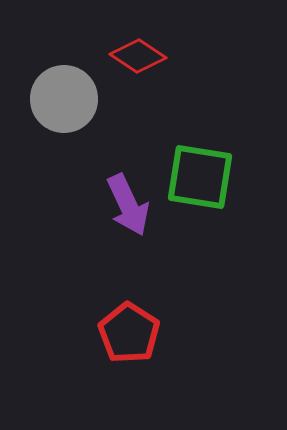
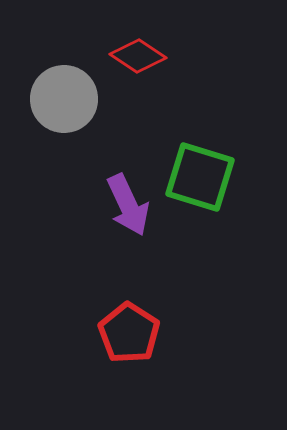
green square: rotated 8 degrees clockwise
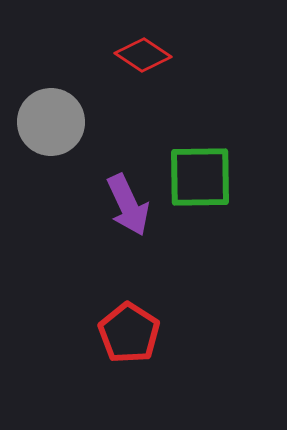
red diamond: moved 5 px right, 1 px up
gray circle: moved 13 px left, 23 px down
green square: rotated 18 degrees counterclockwise
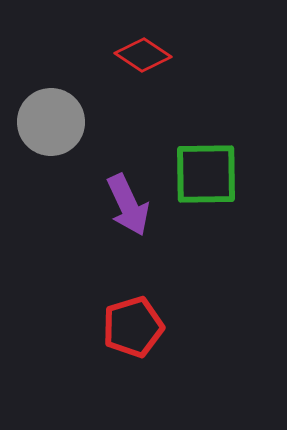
green square: moved 6 px right, 3 px up
red pentagon: moved 4 px right, 6 px up; rotated 22 degrees clockwise
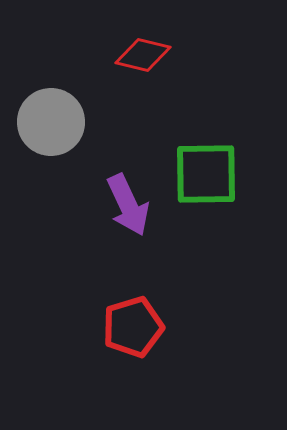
red diamond: rotated 20 degrees counterclockwise
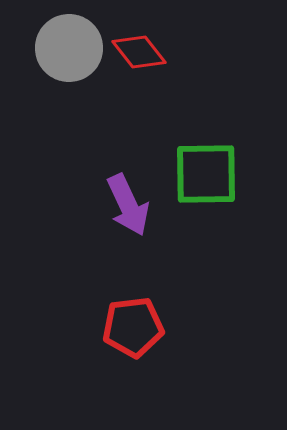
red diamond: moved 4 px left, 3 px up; rotated 38 degrees clockwise
gray circle: moved 18 px right, 74 px up
red pentagon: rotated 10 degrees clockwise
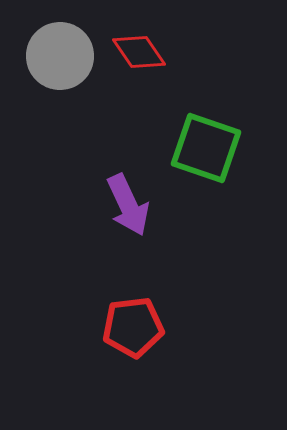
gray circle: moved 9 px left, 8 px down
red diamond: rotated 4 degrees clockwise
green square: moved 26 px up; rotated 20 degrees clockwise
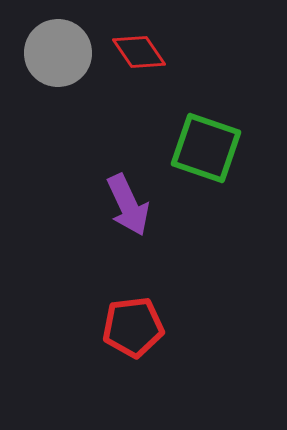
gray circle: moved 2 px left, 3 px up
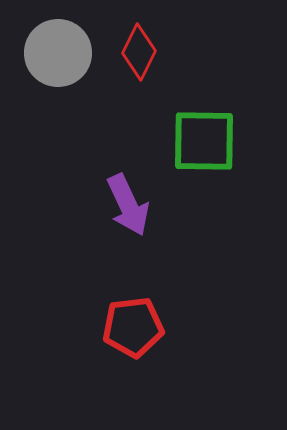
red diamond: rotated 60 degrees clockwise
green square: moved 2 px left, 7 px up; rotated 18 degrees counterclockwise
